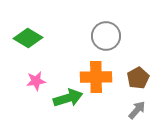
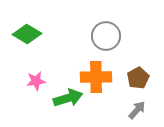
green diamond: moved 1 px left, 4 px up
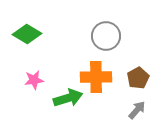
pink star: moved 2 px left, 1 px up
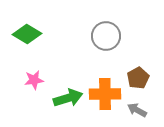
orange cross: moved 9 px right, 17 px down
gray arrow: rotated 102 degrees counterclockwise
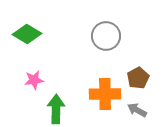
green arrow: moved 12 px left, 11 px down; rotated 72 degrees counterclockwise
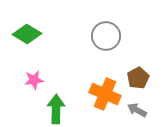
orange cross: rotated 24 degrees clockwise
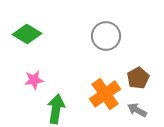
orange cross: rotated 32 degrees clockwise
green arrow: rotated 8 degrees clockwise
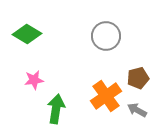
brown pentagon: rotated 15 degrees clockwise
orange cross: moved 1 px right, 2 px down
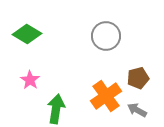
pink star: moved 4 px left; rotated 30 degrees counterclockwise
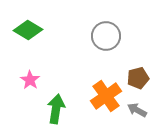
green diamond: moved 1 px right, 4 px up
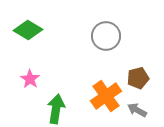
pink star: moved 1 px up
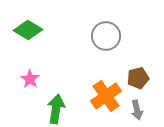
gray arrow: rotated 132 degrees counterclockwise
